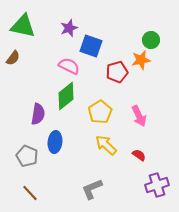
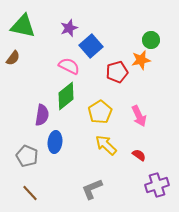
blue square: rotated 30 degrees clockwise
purple semicircle: moved 4 px right, 1 px down
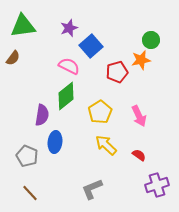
green triangle: rotated 20 degrees counterclockwise
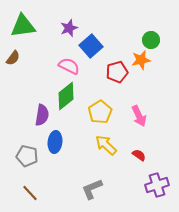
gray pentagon: rotated 10 degrees counterclockwise
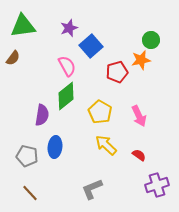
pink semicircle: moved 2 px left; rotated 35 degrees clockwise
yellow pentagon: rotated 10 degrees counterclockwise
blue ellipse: moved 5 px down
